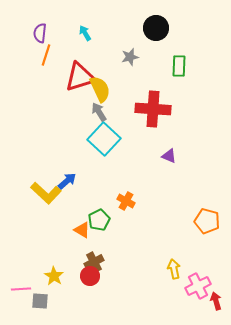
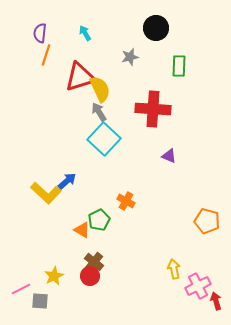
brown cross: rotated 24 degrees counterclockwise
yellow star: rotated 12 degrees clockwise
pink line: rotated 24 degrees counterclockwise
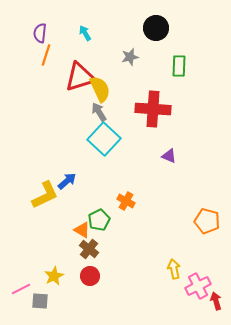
yellow L-shape: moved 1 px left, 2 px down; rotated 68 degrees counterclockwise
brown cross: moved 5 px left, 13 px up
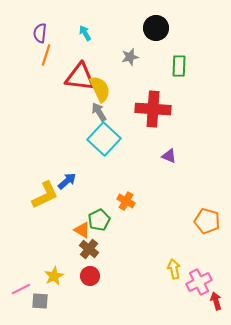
red triangle: rotated 24 degrees clockwise
pink cross: moved 1 px right, 4 px up
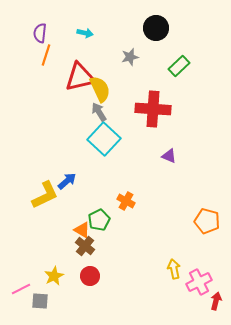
cyan arrow: rotated 133 degrees clockwise
green rectangle: rotated 45 degrees clockwise
red triangle: rotated 20 degrees counterclockwise
brown cross: moved 4 px left, 3 px up
red arrow: rotated 30 degrees clockwise
